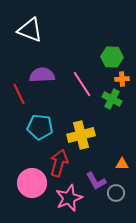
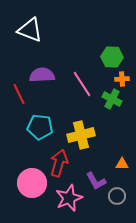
gray circle: moved 1 px right, 3 px down
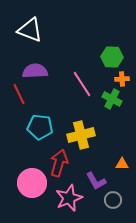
purple semicircle: moved 7 px left, 4 px up
gray circle: moved 4 px left, 4 px down
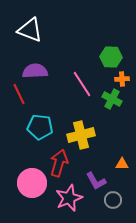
green hexagon: moved 1 px left
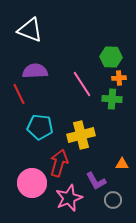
orange cross: moved 3 px left, 1 px up
green cross: rotated 24 degrees counterclockwise
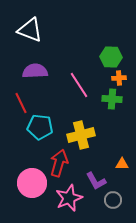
pink line: moved 3 px left, 1 px down
red line: moved 2 px right, 9 px down
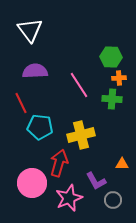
white triangle: rotated 32 degrees clockwise
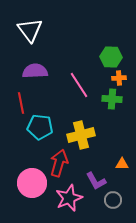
red line: rotated 15 degrees clockwise
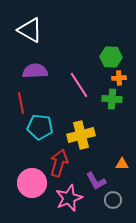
white triangle: rotated 24 degrees counterclockwise
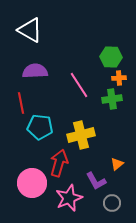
green cross: rotated 12 degrees counterclockwise
orange triangle: moved 5 px left; rotated 40 degrees counterclockwise
gray circle: moved 1 px left, 3 px down
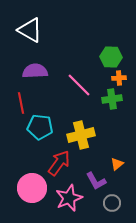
pink line: rotated 12 degrees counterclockwise
red arrow: rotated 20 degrees clockwise
pink circle: moved 5 px down
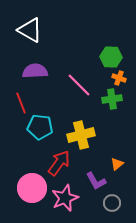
orange cross: rotated 24 degrees clockwise
red line: rotated 10 degrees counterclockwise
pink star: moved 4 px left
